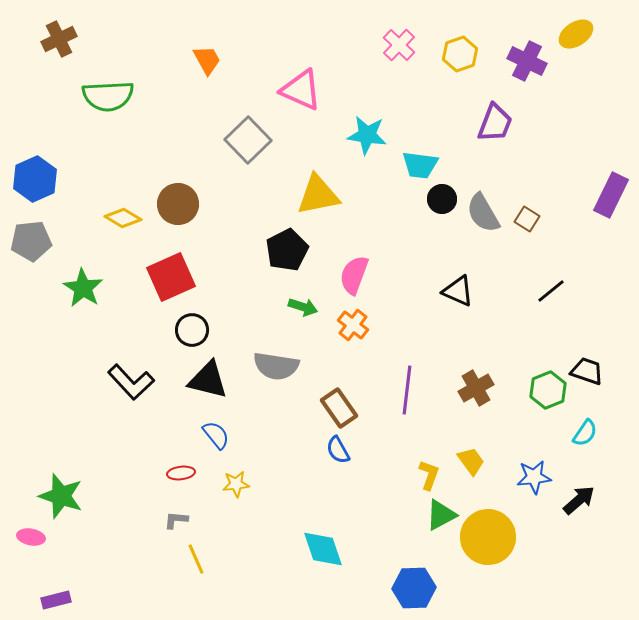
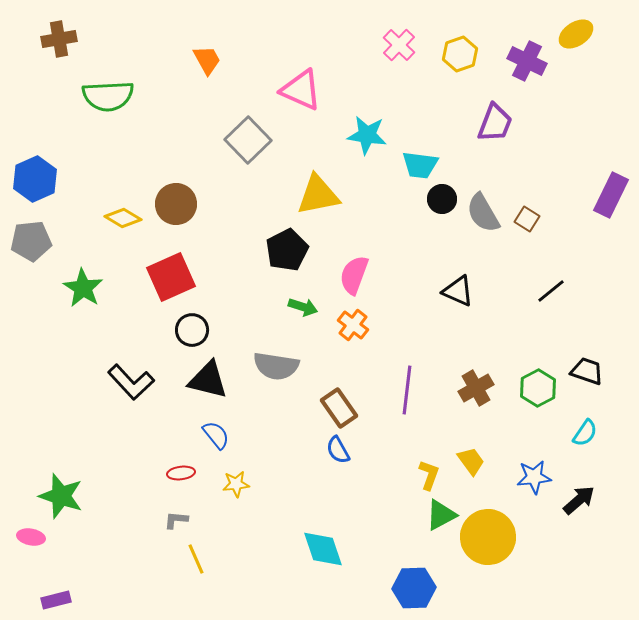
brown cross at (59, 39): rotated 16 degrees clockwise
brown circle at (178, 204): moved 2 px left
green hexagon at (548, 390): moved 10 px left, 2 px up; rotated 6 degrees counterclockwise
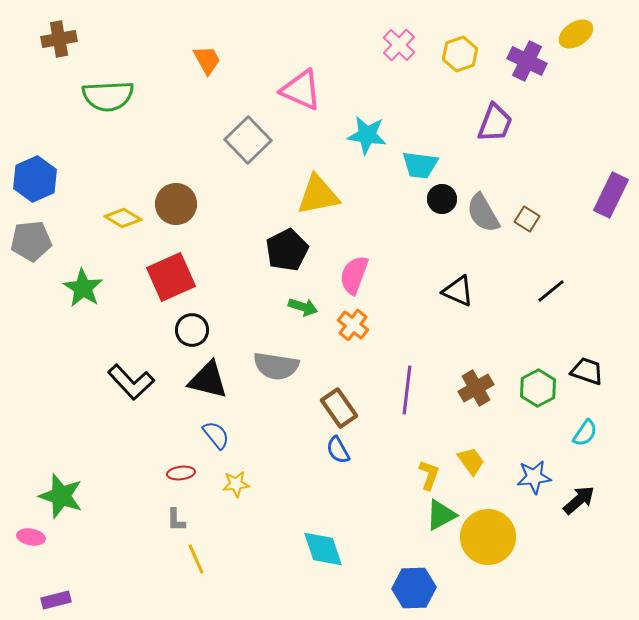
gray L-shape at (176, 520): rotated 95 degrees counterclockwise
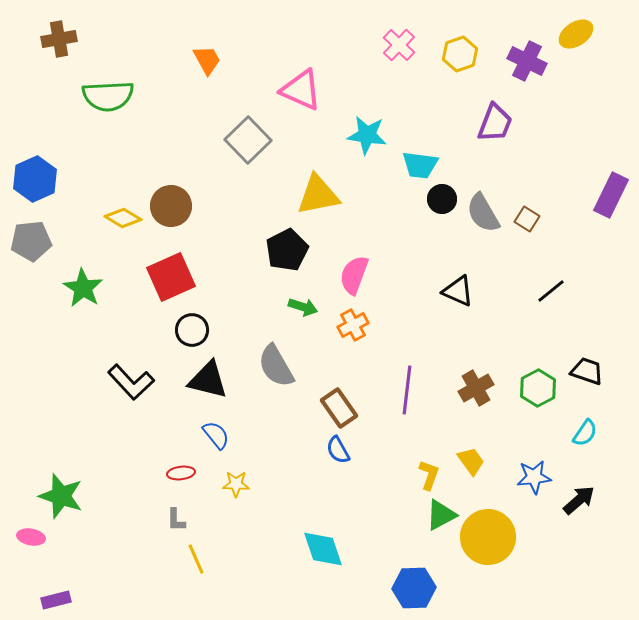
brown circle at (176, 204): moved 5 px left, 2 px down
orange cross at (353, 325): rotated 24 degrees clockwise
gray semicircle at (276, 366): rotated 51 degrees clockwise
yellow star at (236, 484): rotated 8 degrees clockwise
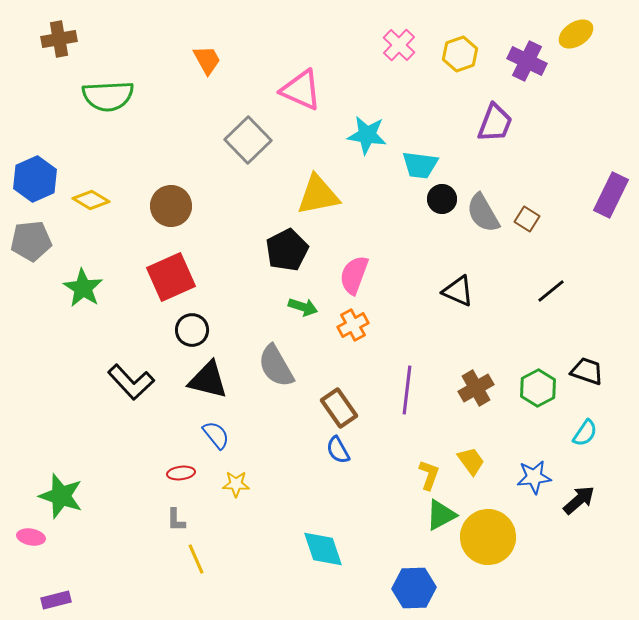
yellow diamond at (123, 218): moved 32 px left, 18 px up
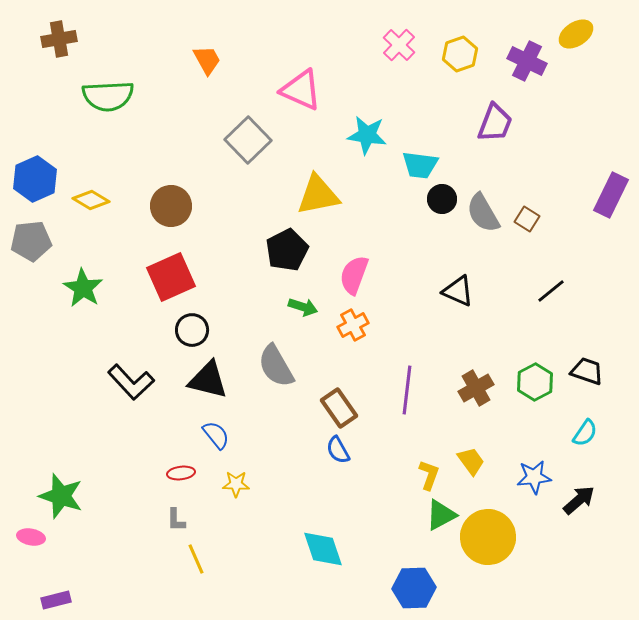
green hexagon at (538, 388): moved 3 px left, 6 px up
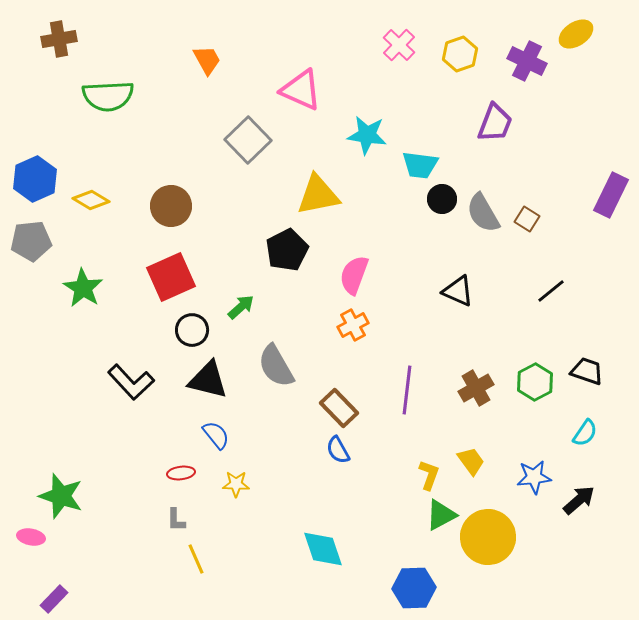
green arrow at (303, 307): moved 62 px left; rotated 60 degrees counterclockwise
brown rectangle at (339, 408): rotated 9 degrees counterclockwise
purple rectangle at (56, 600): moved 2 px left, 1 px up; rotated 32 degrees counterclockwise
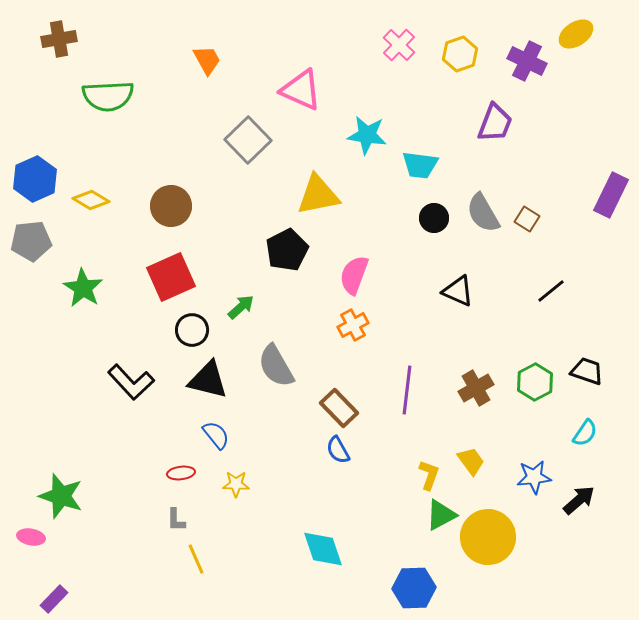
black circle at (442, 199): moved 8 px left, 19 px down
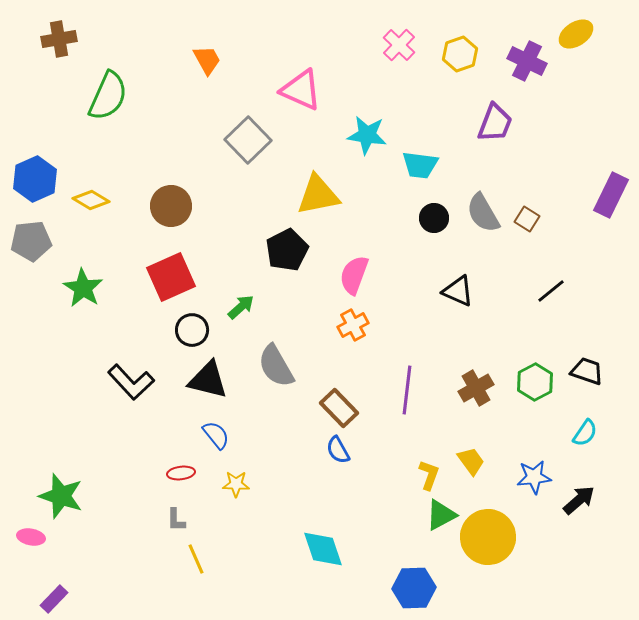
green semicircle at (108, 96): rotated 63 degrees counterclockwise
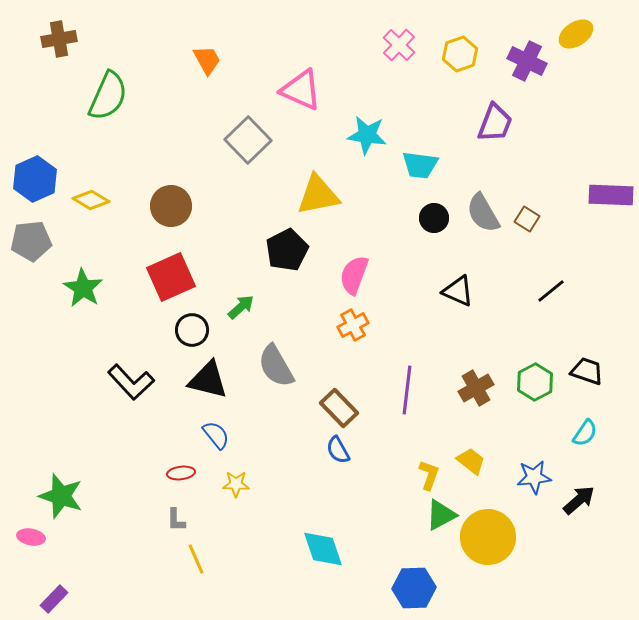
purple rectangle at (611, 195): rotated 66 degrees clockwise
yellow trapezoid at (471, 461): rotated 16 degrees counterclockwise
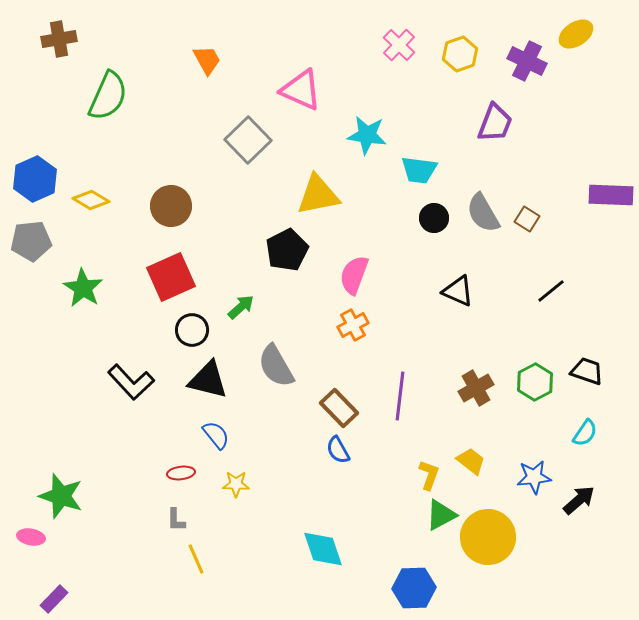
cyan trapezoid at (420, 165): moved 1 px left, 5 px down
purple line at (407, 390): moved 7 px left, 6 px down
